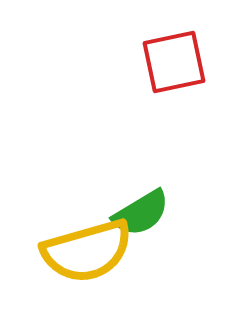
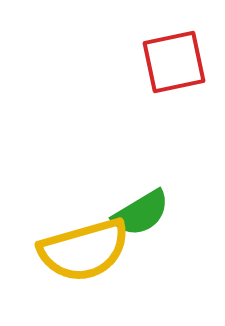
yellow semicircle: moved 3 px left, 1 px up
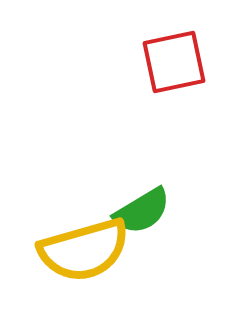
green semicircle: moved 1 px right, 2 px up
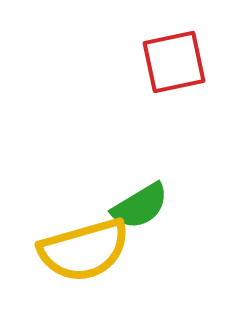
green semicircle: moved 2 px left, 5 px up
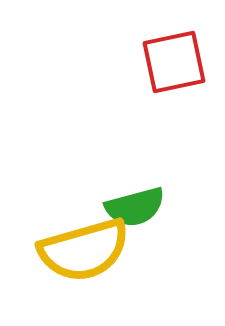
green semicircle: moved 5 px left, 1 px down; rotated 16 degrees clockwise
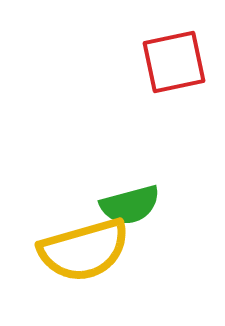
green semicircle: moved 5 px left, 2 px up
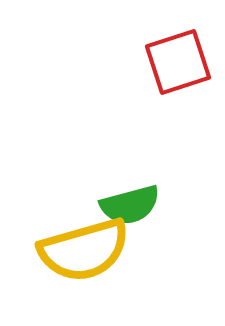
red square: moved 4 px right; rotated 6 degrees counterclockwise
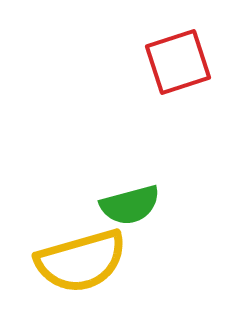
yellow semicircle: moved 3 px left, 11 px down
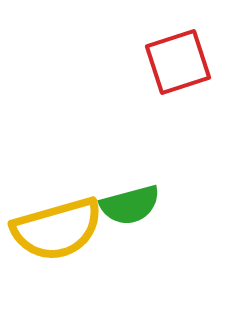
yellow semicircle: moved 24 px left, 32 px up
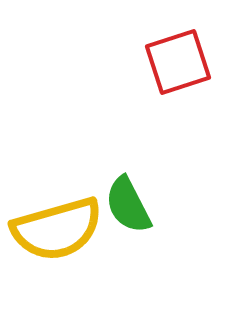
green semicircle: moved 2 px left; rotated 78 degrees clockwise
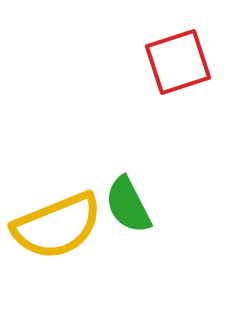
yellow semicircle: moved 3 px up; rotated 6 degrees counterclockwise
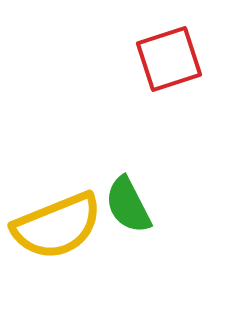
red square: moved 9 px left, 3 px up
